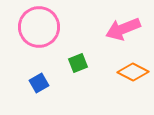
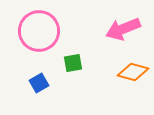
pink circle: moved 4 px down
green square: moved 5 px left; rotated 12 degrees clockwise
orange diamond: rotated 12 degrees counterclockwise
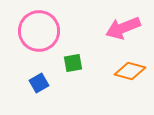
pink arrow: moved 1 px up
orange diamond: moved 3 px left, 1 px up
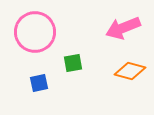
pink circle: moved 4 px left, 1 px down
blue square: rotated 18 degrees clockwise
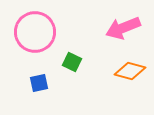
green square: moved 1 px left, 1 px up; rotated 36 degrees clockwise
